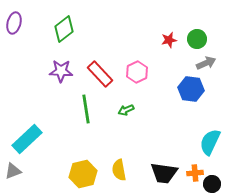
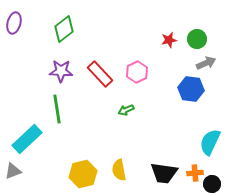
green line: moved 29 px left
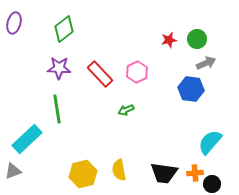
purple star: moved 2 px left, 3 px up
cyan semicircle: rotated 16 degrees clockwise
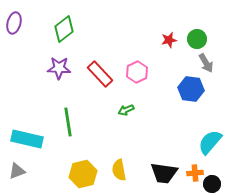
gray arrow: rotated 84 degrees clockwise
green line: moved 11 px right, 13 px down
cyan rectangle: rotated 56 degrees clockwise
gray triangle: moved 4 px right
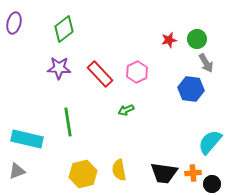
orange cross: moved 2 px left
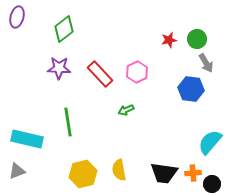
purple ellipse: moved 3 px right, 6 px up
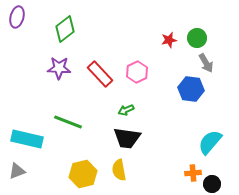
green diamond: moved 1 px right
green circle: moved 1 px up
green line: rotated 60 degrees counterclockwise
black trapezoid: moved 37 px left, 35 px up
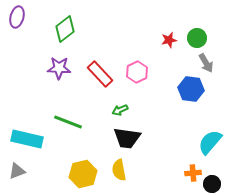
green arrow: moved 6 px left
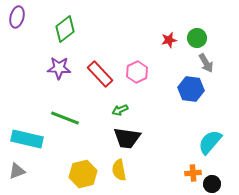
green line: moved 3 px left, 4 px up
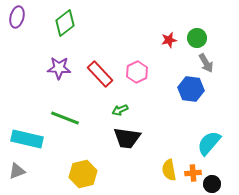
green diamond: moved 6 px up
cyan semicircle: moved 1 px left, 1 px down
yellow semicircle: moved 50 px right
